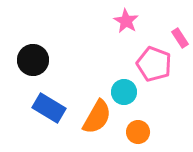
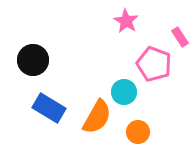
pink rectangle: moved 1 px up
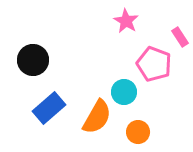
blue rectangle: rotated 72 degrees counterclockwise
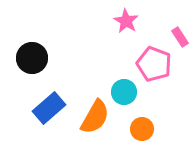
black circle: moved 1 px left, 2 px up
orange semicircle: moved 2 px left
orange circle: moved 4 px right, 3 px up
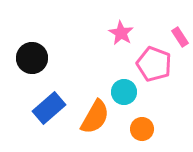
pink star: moved 5 px left, 12 px down
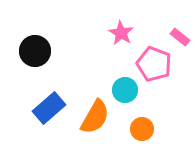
pink rectangle: rotated 18 degrees counterclockwise
black circle: moved 3 px right, 7 px up
cyan circle: moved 1 px right, 2 px up
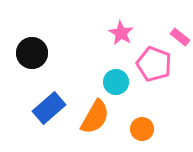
black circle: moved 3 px left, 2 px down
cyan circle: moved 9 px left, 8 px up
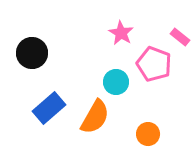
orange circle: moved 6 px right, 5 px down
